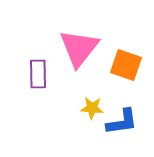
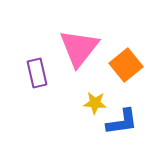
orange square: rotated 32 degrees clockwise
purple rectangle: moved 1 px left, 1 px up; rotated 12 degrees counterclockwise
yellow star: moved 3 px right, 5 px up
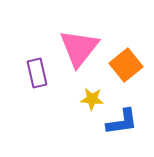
yellow star: moved 3 px left, 4 px up
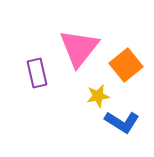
yellow star: moved 6 px right, 3 px up; rotated 15 degrees counterclockwise
blue L-shape: rotated 40 degrees clockwise
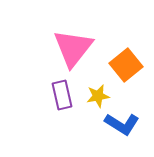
pink triangle: moved 6 px left
purple rectangle: moved 25 px right, 22 px down
blue L-shape: moved 2 px down
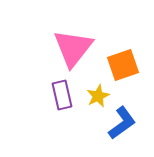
orange square: moved 3 px left; rotated 20 degrees clockwise
yellow star: rotated 15 degrees counterclockwise
blue L-shape: moved 1 px up; rotated 68 degrees counterclockwise
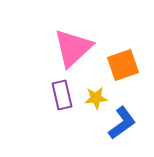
pink triangle: rotated 9 degrees clockwise
yellow star: moved 2 px left, 2 px down; rotated 20 degrees clockwise
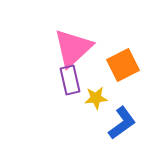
orange square: rotated 8 degrees counterclockwise
purple rectangle: moved 8 px right, 15 px up
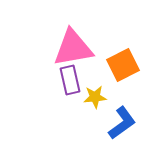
pink triangle: rotated 33 degrees clockwise
yellow star: moved 1 px left, 1 px up
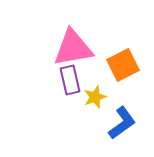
yellow star: rotated 15 degrees counterclockwise
